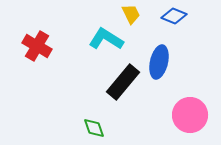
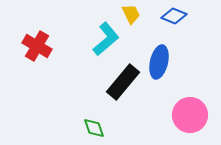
cyan L-shape: rotated 108 degrees clockwise
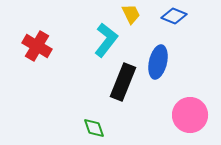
cyan L-shape: moved 1 px down; rotated 12 degrees counterclockwise
blue ellipse: moved 1 px left
black rectangle: rotated 18 degrees counterclockwise
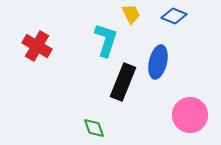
cyan L-shape: rotated 20 degrees counterclockwise
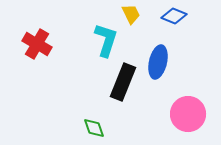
red cross: moved 2 px up
pink circle: moved 2 px left, 1 px up
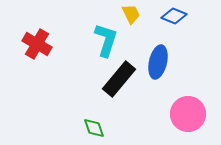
black rectangle: moved 4 px left, 3 px up; rotated 18 degrees clockwise
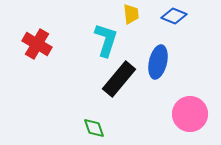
yellow trapezoid: rotated 20 degrees clockwise
pink circle: moved 2 px right
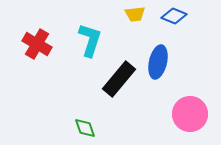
yellow trapezoid: moved 4 px right; rotated 90 degrees clockwise
cyan L-shape: moved 16 px left
green diamond: moved 9 px left
